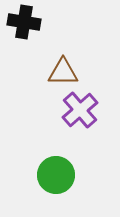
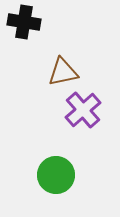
brown triangle: rotated 12 degrees counterclockwise
purple cross: moved 3 px right
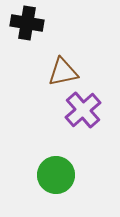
black cross: moved 3 px right, 1 px down
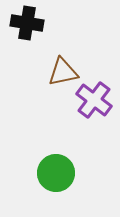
purple cross: moved 11 px right, 10 px up; rotated 12 degrees counterclockwise
green circle: moved 2 px up
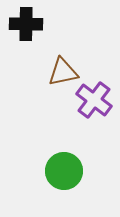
black cross: moved 1 px left, 1 px down; rotated 8 degrees counterclockwise
green circle: moved 8 px right, 2 px up
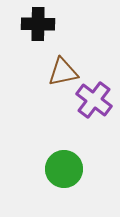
black cross: moved 12 px right
green circle: moved 2 px up
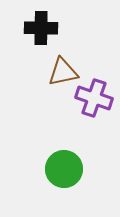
black cross: moved 3 px right, 4 px down
purple cross: moved 2 px up; rotated 18 degrees counterclockwise
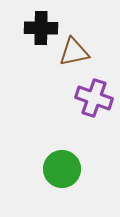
brown triangle: moved 11 px right, 20 px up
green circle: moved 2 px left
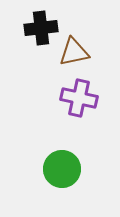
black cross: rotated 8 degrees counterclockwise
purple cross: moved 15 px left; rotated 6 degrees counterclockwise
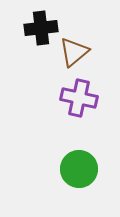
brown triangle: rotated 28 degrees counterclockwise
green circle: moved 17 px right
